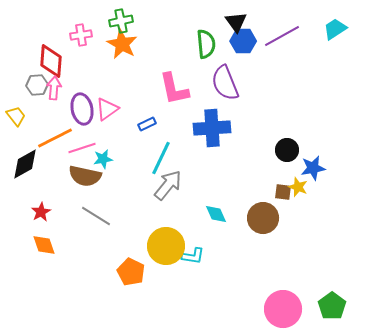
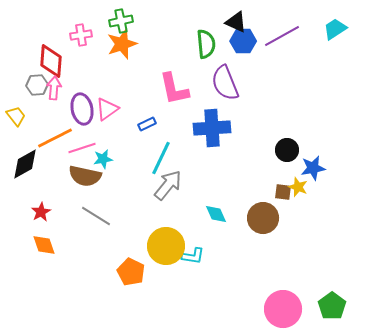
black triangle: rotated 30 degrees counterclockwise
orange star: rotated 24 degrees clockwise
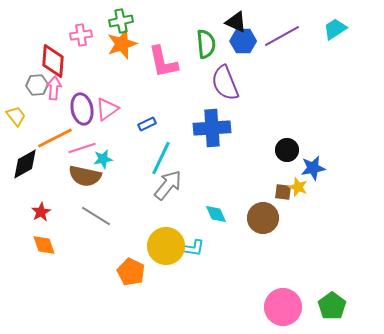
red diamond: moved 2 px right
pink L-shape: moved 11 px left, 27 px up
cyan L-shape: moved 8 px up
pink circle: moved 2 px up
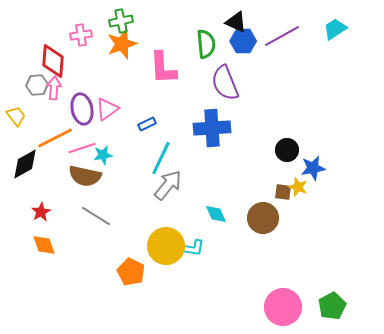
pink L-shape: moved 6 px down; rotated 9 degrees clockwise
cyan star: moved 4 px up
green pentagon: rotated 8 degrees clockwise
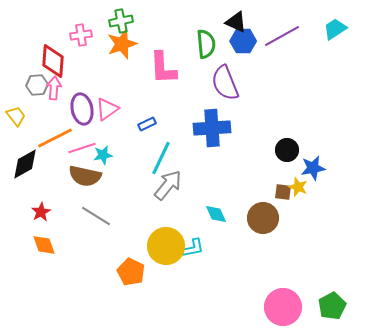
cyan L-shape: rotated 20 degrees counterclockwise
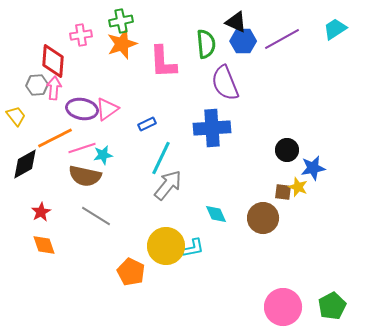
purple line: moved 3 px down
pink L-shape: moved 6 px up
purple ellipse: rotated 68 degrees counterclockwise
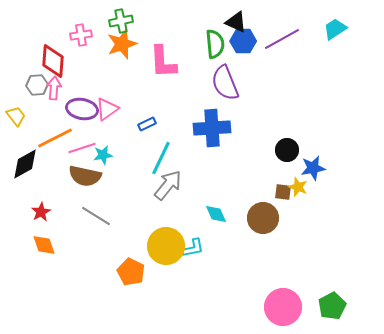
green semicircle: moved 9 px right
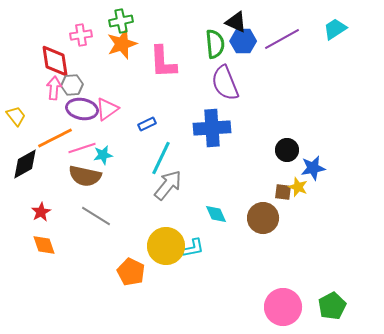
red diamond: moved 2 px right; rotated 12 degrees counterclockwise
gray hexagon: moved 35 px right
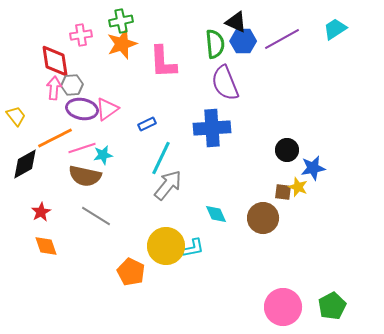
orange diamond: moved 2 px right, 1 px down
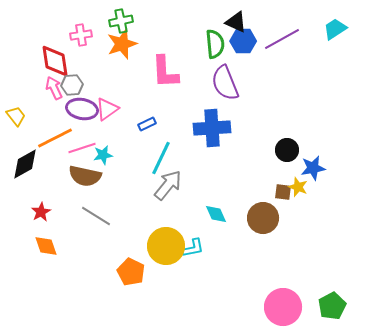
pink L-shape: moved 2 px right, 10 px down
pink arrow: rotated 30 degrees counterclockwise
